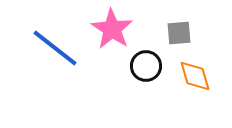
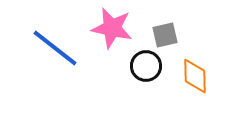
pink star: moved 1 px up; rotated 21 degrees counterclockwise
gray square: moved 14 px left, 2 px down; rotated 8 degrees counterclockwise
orange diamond: rotated 15 degrees clockwise
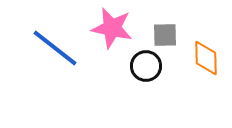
gray square: rotated 12 degrees clockwise
orange diamond: moved 11 px right, 18 px up
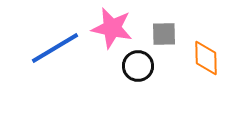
gray square: moved 1 px left, 1 px up
blue line: rotated 69 degrees counterclockwise
black circle: moved 8 px left
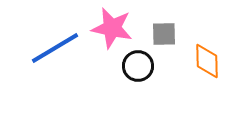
orange diamond: moved 1 px right, 3 px down
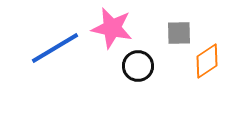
gray square: moved 15 px right, 1 px up
orange diamond: rotated 57 degrees clockwise
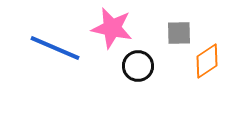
blue line: rotated 54 degrees clockwise
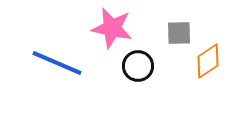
blue line: moved 2 px right, 15 px down
orange diamond: moved 1 px right
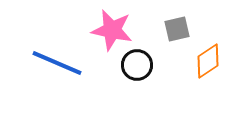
pink star: moved 2 px down
gray square: moved 2 px left, 4 px up; rotated 12 degrees counterclockwise
black circle: moved 1 px left, 1 px up
